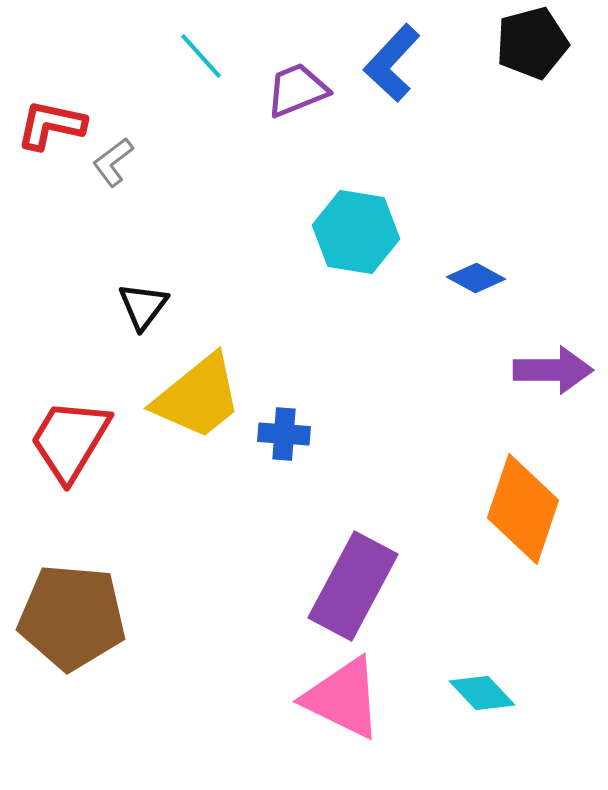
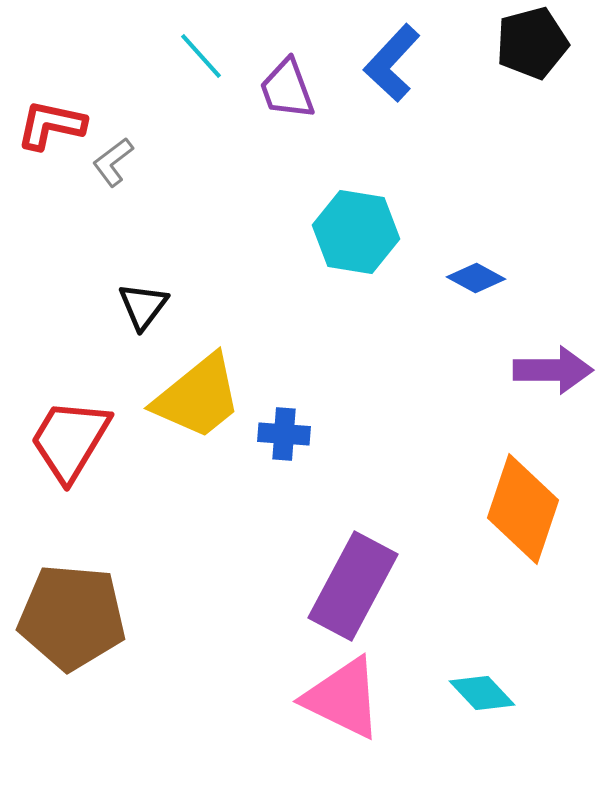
purple trapezoid: moved 10 px left, 1 px up; rotated 88 degrees counterclockwise
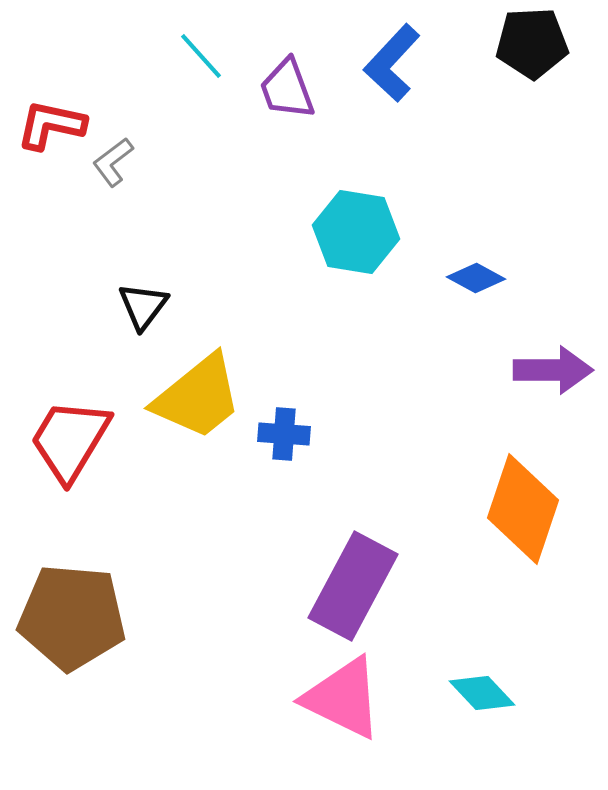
black pentagon: rotated 12 degrees clockwise
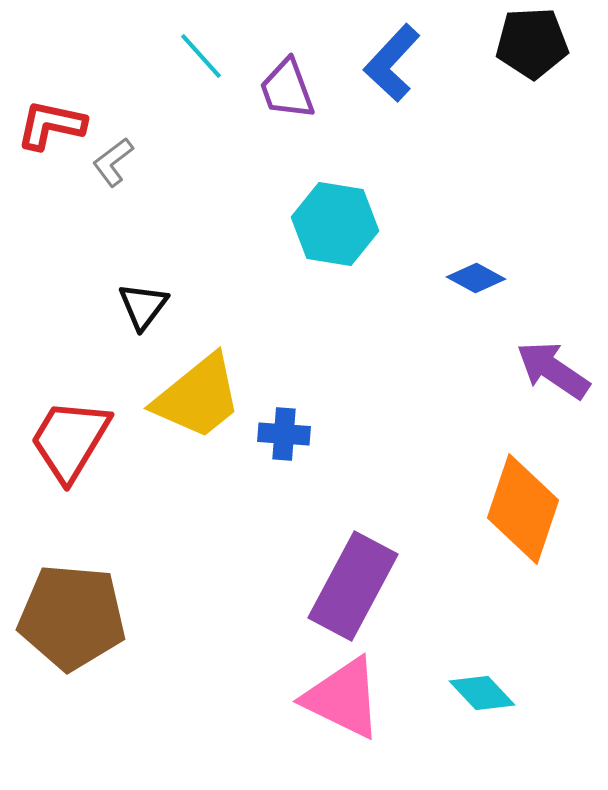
cyan hexagon: moved 21 px left, 8 px up
purple arrow: rotated 146 degrees counterclockwise
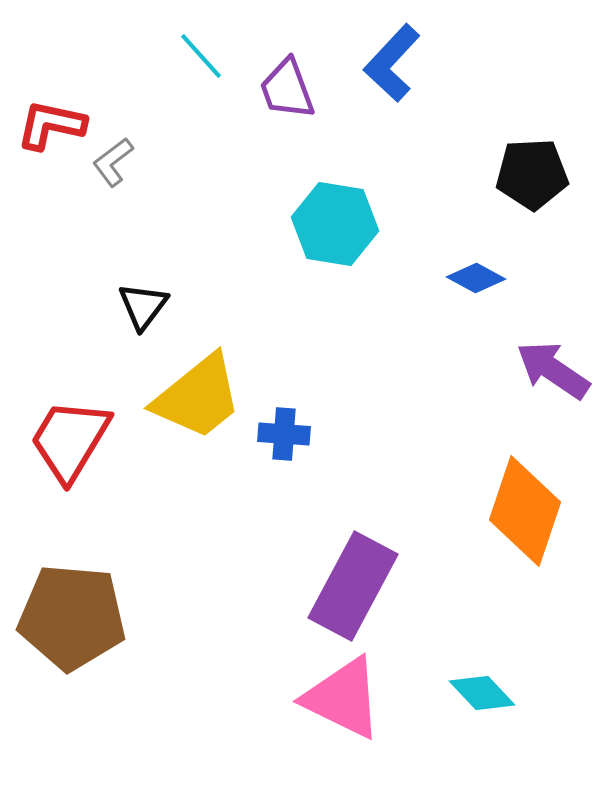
black pentagon: moved 131 px down
orange diamond: moved 2 px right, 2 px down
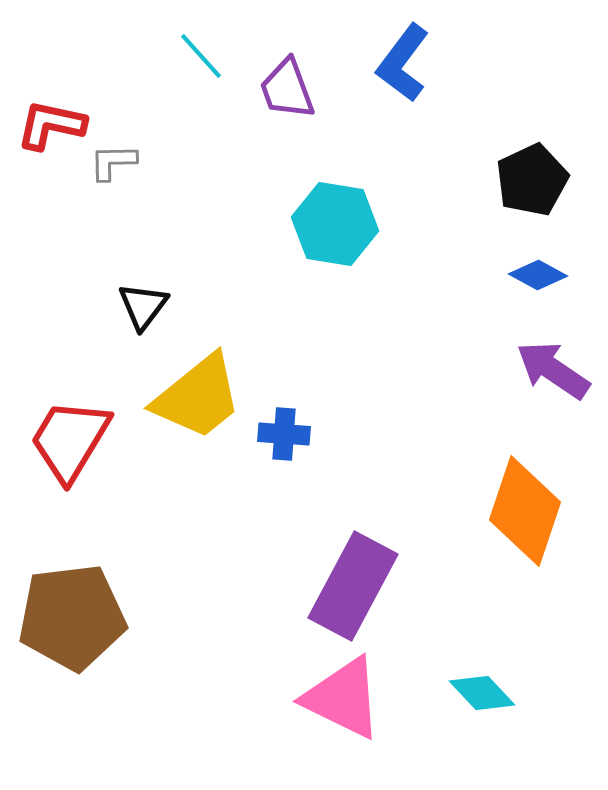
blue L-shape: moved 11 px right; rotated 6 degrees counterclockwise
gray L-shape: rotated 36 degrees clockwise
black pentagon: moved 6 px down; rotated 22 degrees counterclockwise
blue diamond: moved 62 px right, 3 px up
brown pentagon: rotated 12 degrees counterclockwise
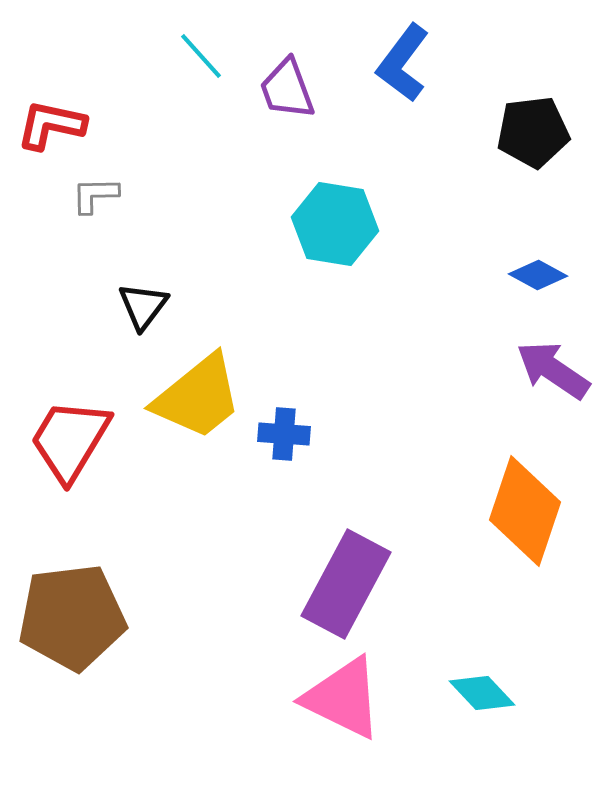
gray L-shape: moved 18 px left, 33 px down
black pentagon: moved 1 px right, 48 px up; rotated 18 degrees clockwise
purple rectangle: moved 7 px left, 2 px up
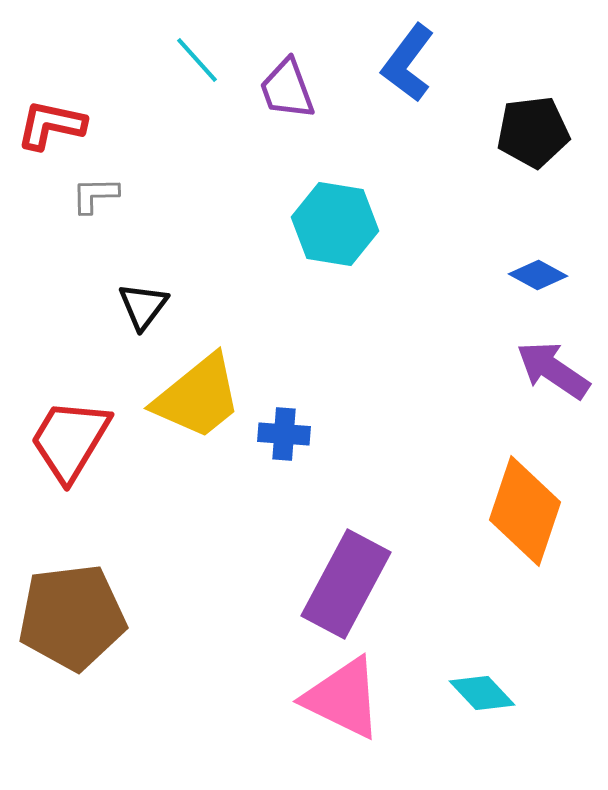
cyan line: moved 4 px left, 4 px down
blue L-shape: moved 5 px right
